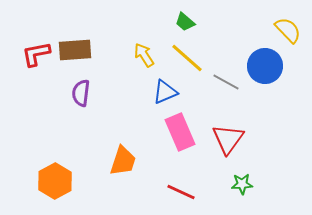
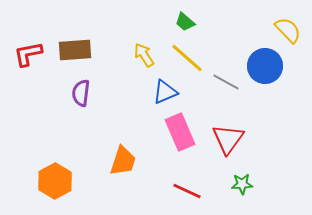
red L-shape: moved 8 px left
red line: moved 6 px right, 1 px up
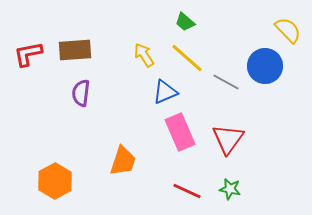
green star: moved 12 px left, 5 px down; rotated 15 degrees clockwise
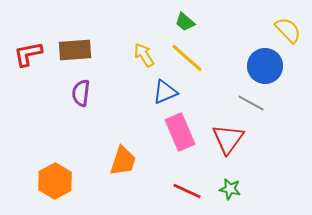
gray line: moved 25 px right, 21 px down
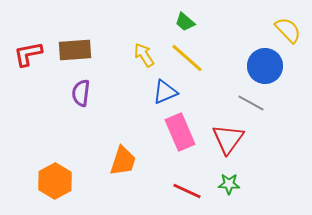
green star: moved 1 px left, 5 px up; rotated 10 degrees counterclockwise
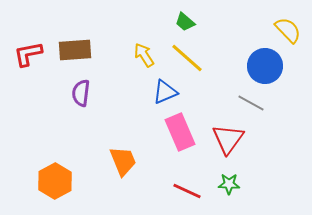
orange trapezoid: rotated 40 degrees counterclockwise
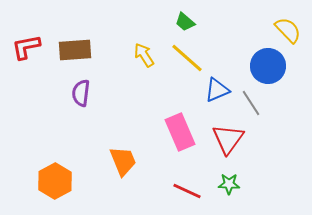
red L-shape: moved 2 px left, 7 px up
blue circle: moved 3 px right
blue triangle: moved 52 px right, 2 px up
gray line: rotated 28 degrees clockwise
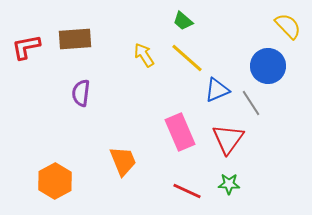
green trapezoid: moved 2 px left, 1 px up
yellow semicircle: moved 4 px up
brown rectangle: moved 11 px up
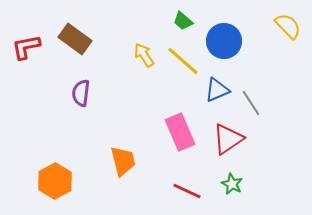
brown rectangle: rotated 40 degrees clockwise
yellow line: moved 4 px left, 3 px down
blue circle: moved 44 px left, 25 px up
red triangle: rotated 20 degrees clockwise
orange trapezoid: rotated 8 degrees clockwise
green star: moved 3 px right; rotated 25 degrees clockwise
